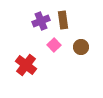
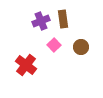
brown rectangle: moved 1 px up
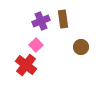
pink square: moved 18 px left
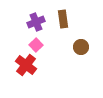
purple cross: moved 5 px left, 1 px down
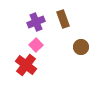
brown rectangle: rotated 12 degrees counterclockwise
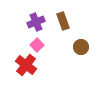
brown rectangle: moved 2 px down
pink square: moved 1 px right
